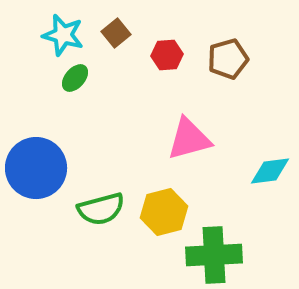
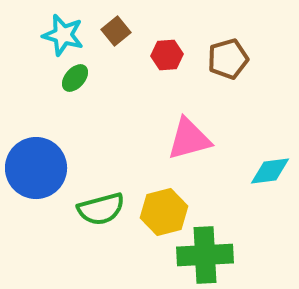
brown square: moved 2 px up
green cross: moved 9 px left
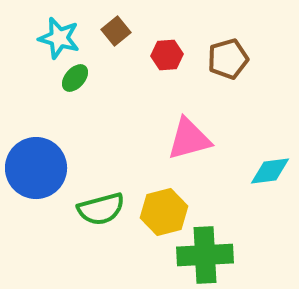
cyan star: moved 4 px left, 3 px down
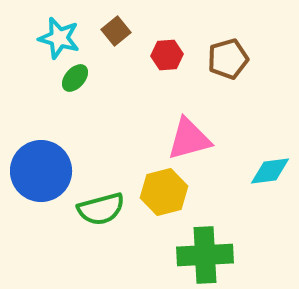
blue circle: moved 5 px right, 3 px down
yellow hexagon: moved 20 px up
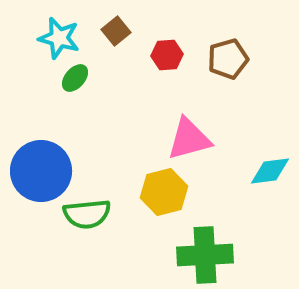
green semicircle: moved 14 px left, 5 px down; rotated 9 degrees clockwise
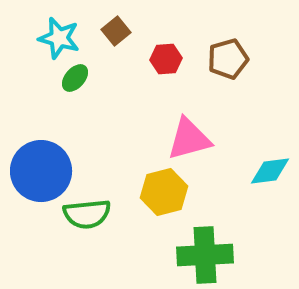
red hexagon: moved 1 px left, 4 px down
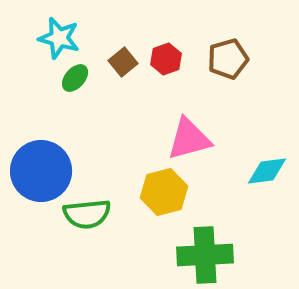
brown square: moved 7 px right, 31 px down
red hexagon: rotated 16 degrees counterclockwise
cyan diamond: moved 3 px left
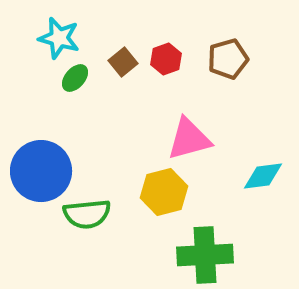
cyan diamond: moved 4 px left, 5 px down
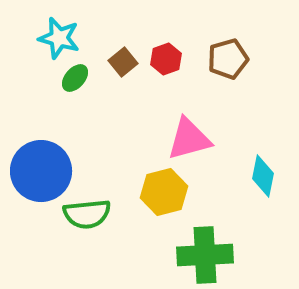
cyan diamond: rotated 72 degrees counterclockwise
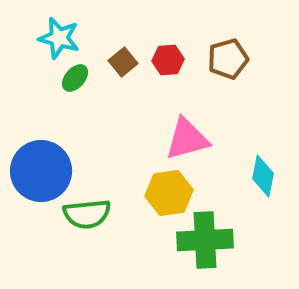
red hexagon: moved 2 px right, 1 px down; rotated 16 degrees clockwise
pink triangle: moved 2 px left
yellow hexagon: moved 5 px right, 1 px down; rotated 6 degrees clockwise
green cross: moved 15 px up
